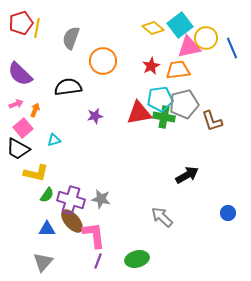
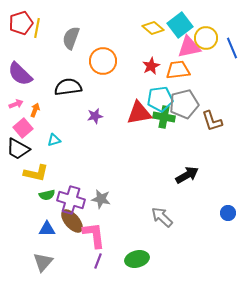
green semicircle: rotated 42 degrees clockwise
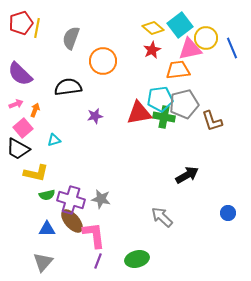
pink triangle: moved 1 px right, 2 px down
red star: moved 1 px right, 16 px up
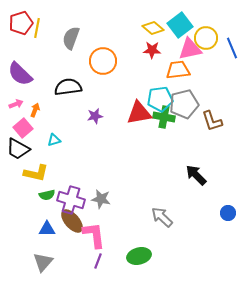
red star: rotated 30 degrees clockwise
black arrow: moved 9 px right; rotated 105 degrees counterclockwise
green ellipse: moved 2 px right, 3 px up
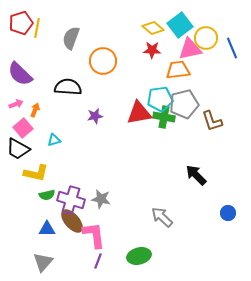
black semicircle: rotated 12 degrees clockwise
